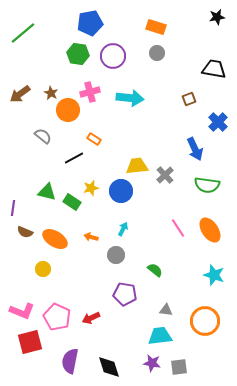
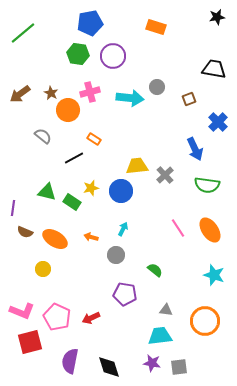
gray circle at (157, 53): moved 34 px down
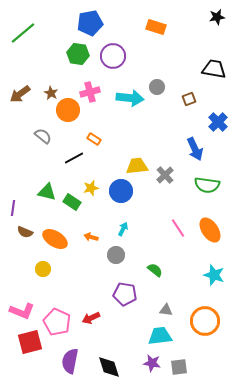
pink pentagon at (57, 317): moved 5 px down
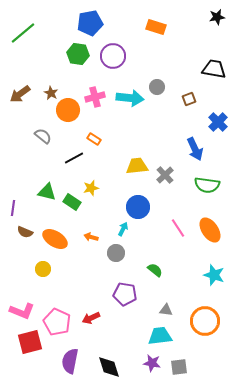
pink cross at (90, 92): moved 5 px right, 5 px down
blue circle at (121, 191): moved 17 px right, 16 px down
gray circle at (116, 255): moved 2 px up
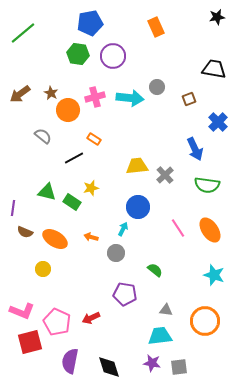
orange rectangle at (156, 27): rotated 48 degrees clockwise
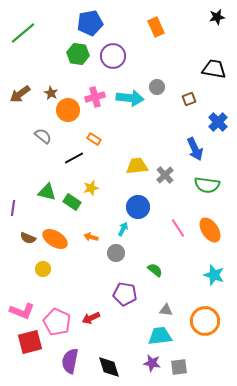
brown semicircle at (25, 232): moved 3 px right, 6 px down
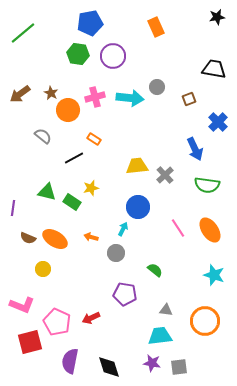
pink L-shape at (22, 311): moved 6 px up
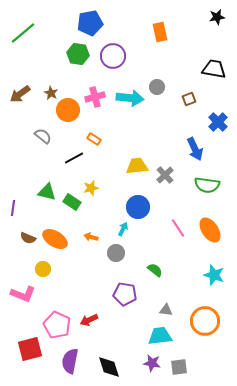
orange rectangle at (156, 27): moved 4 px right, 5 px down; rotated 12 degrees clockwise
pink L-shape at (22, 305): moved 1 px right, 11 px up
red arrow at (91, 318): moved 2 px left, 2 px down
pink pentagon at (57, 322): moved 3 px down
red square at (30, 342): moved 7 px down
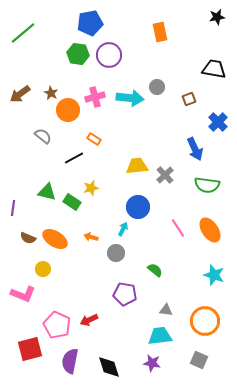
purple circle at (113, 56): moved 4 px left, 1 px up
gray square at (179, 367): moved 20 px right, 7 px up; rotated 30 degrees clockwise
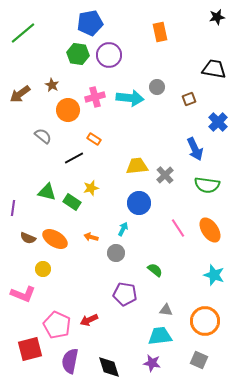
brown star at (51, 93): moved 1 px right, 8 px up
blue circle at (138, 207): moved 1 px right, 4 px up
